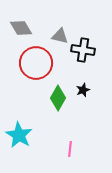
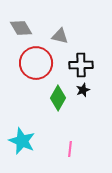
black cross: moved 2 px left, 15 px down; rotated 10 degrees counterclockwise
cyan star: moved 3 px right, 6 px down; rotated 8 degrees counterclockwise
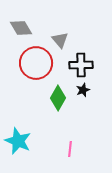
gray triangle: moved 4 px down; rotated 36 degrees clockwise
cyan star: moved 4 px left
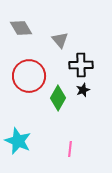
red circle: moved 7 px left, 13 px down
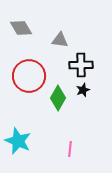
gray triangle: rotated 42 degrees counterclockwise
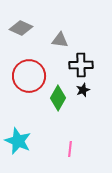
gray diamond: rotated 35 degrees counterclockwise
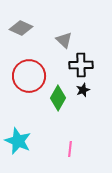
gray triangle: moved 4 px right; rotated 36 degrees clockwise
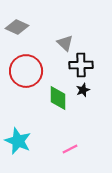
gray diamond: moved 4 px left, 1 px up
gray triangle: moved 1 px right, 3 px down
red circle: moved 3 px left, 5 px up
green diamond: rotated 30 degrees counterclockwise
pink line: rotated 56 degrees clockwise
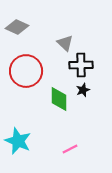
green diamond: moved 1 px right, 1 px down
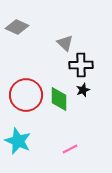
red circle: moved 24 px down
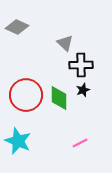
green diamond: moved 1 px up
pink line: moved 10 px right, 6 px up
